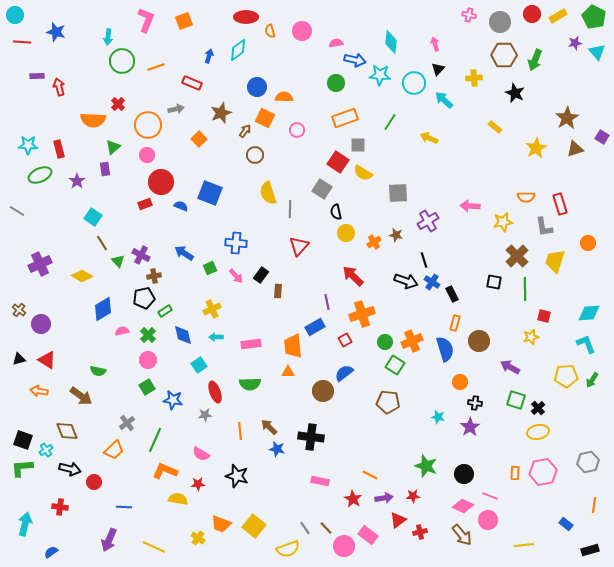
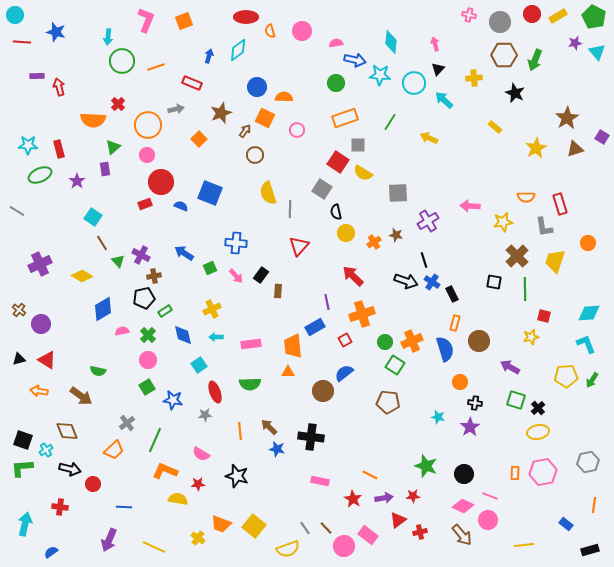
red circle at (94, 482): moved 1 px left, 2 px down
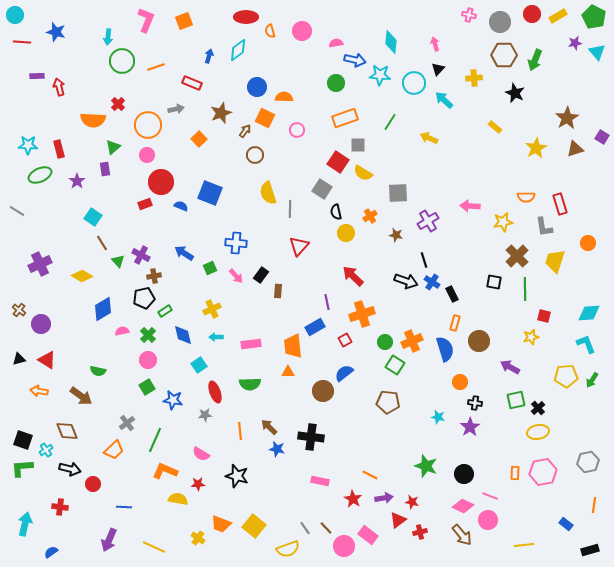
orange cross at (374, 242): moved 4 px left, 26 px up
green square at (516, 400): rotated 30 degrees counterclockwise
red star at (413, 496): moved 1 px left, 6 px down; rotated 16 degrees clockwise
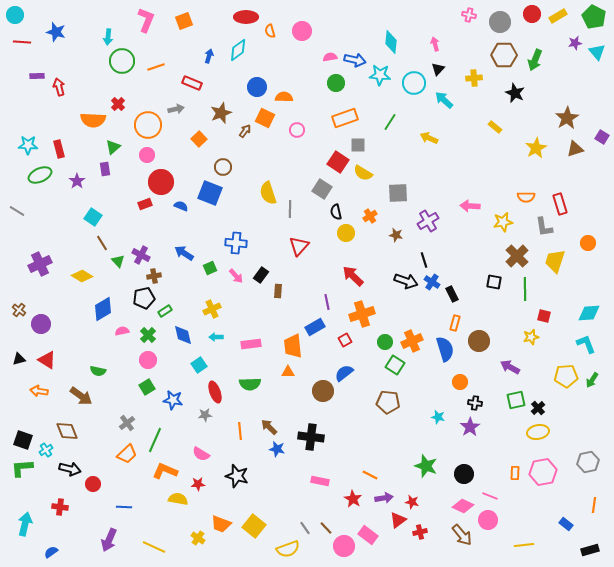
pink semicircle at (336, 43): moved 6 px left, 14 px down
brown circle at (255, 155): moved 32 px left, 12 px down
orange trapezoid at (114, 450): moved 13 px right, 4 px down
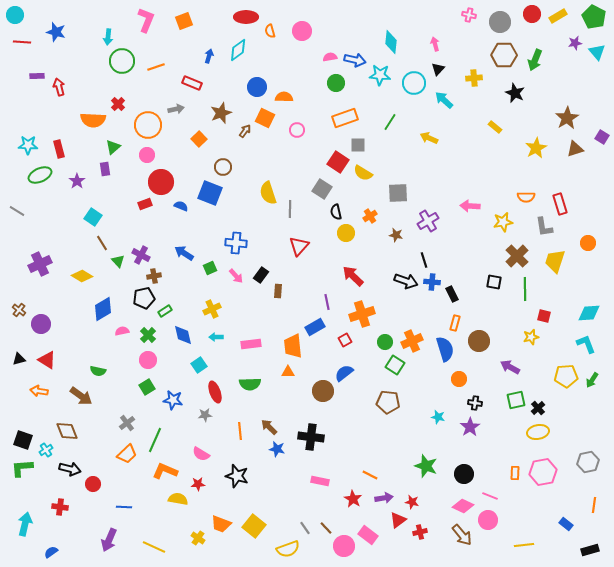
blue cross at (432, 282): rotated 28 degrees counterclockwise
orange circle at (460, 382): moved 1 px left, 3 px up
